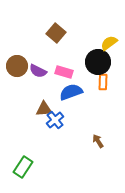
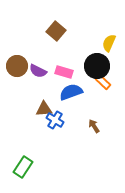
brown square: moved 2 px up
yellow semicircle: rotated 30 degrees counterclockwise
black circle: moved 1 px left, 4 px down
orange rectangle: rotated 49 degrees counterclockwise
blue cross: rotated 18 degrees counterclockwise
brown arrow: moved 4 px left, 15 px up
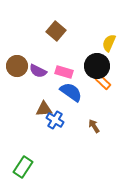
blue semicircle: rotated 55 degrees clockwise
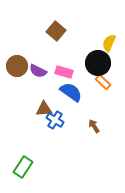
black circle: moved 1 px right, 3 px up
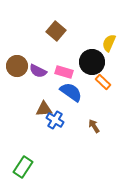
black circle: moved 6 px left, 1 px up
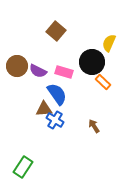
blue semicircle: moved 14 px left, 2 px down; rotated 20 degrees clockwise
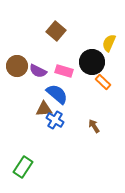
pink rectangle: moved 1 px up
blue semicircle: rotated 15 degrees counterclockwise
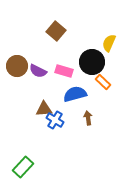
blue semicircle: moved 18 px right; rotated 55 degrees counterclockwise
brown arrow: moved 6 px left, 8 px up; rotated 24 degrees clockwise
green rectangle: rotated 10 degrees clockwise
